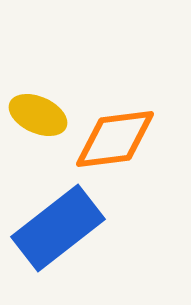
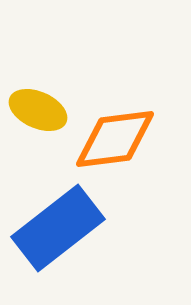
yellow ellipse: moved 5 px up
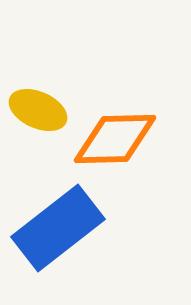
orange diamond: rotated 6 degrees clockwise
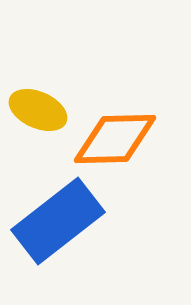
blue rectangle: moved 7 px up
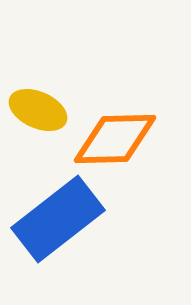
blue rectangle: moved 2 px up
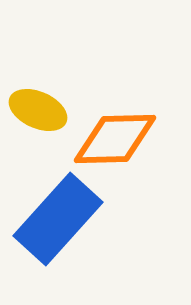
blue rectangle: rotated 10 degrees counterclockwise
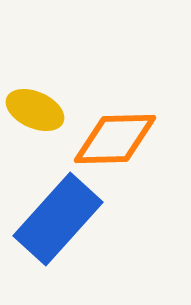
yellow ellipse: moved 3 px left
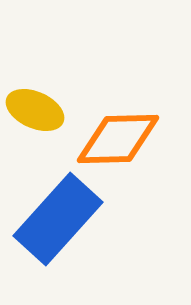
orange diamond: moved 3 px right
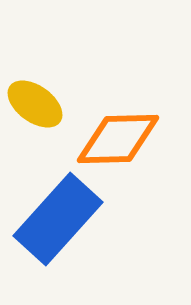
yellow ellipse: moved 6 px up; rotated 12 degrees clockwise
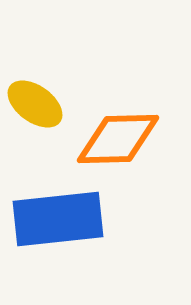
blue rectangle: rotated 42 degrees clockwise
